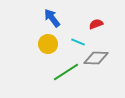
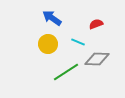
blue arrow: rotated 18 degrees counterclockwise
gray diamond: moved 1 px right, 1 px down
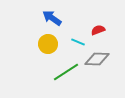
red semicircle: moved 2 px right, 6 px down
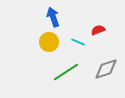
blue arrow: moved 1 px right, 1 px up; rotated 36 degrees clockwise
yellow circle: moved 1 px right, 2 px up
gray diamond: moved 9 px right, 10 px down; rotated 20 degrees counterclockwise
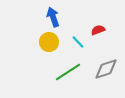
cyan line: rotated 24 degrees clockwise
green line: moved 2 px right
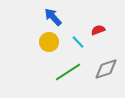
blue arrow: rotated 24 degrees counterclockwise
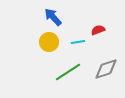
cyan line: rotated 56 degrees counterclockwise
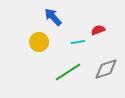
yellow circle: moved 10 px left
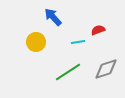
yellow circle: moved 3 px left
